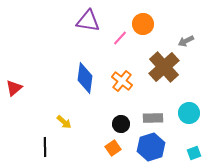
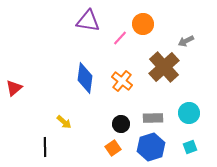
cyan square: moved 4 px left, 6 px up
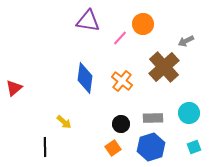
cyan square: moved 4 px right
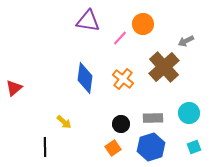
orange cross: moved 1 px right, 2 px up
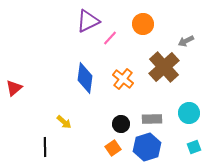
purple triangle: rotated 35 degrees counterclockwise
pink line: moved 10 px left
gray rectangle: moved 1 px left, 1 px down
blue hexagon: moved 4 px left
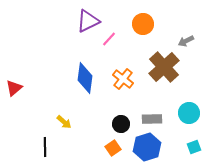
pink line: moved 1 px left, 1 px down
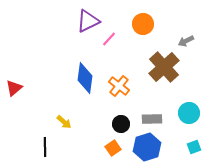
orange cross: moved 4 px left, 7 px down
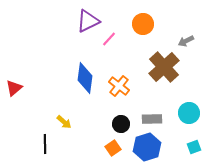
black line: moved 3 px up
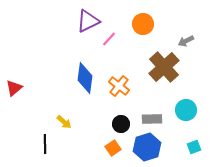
cyan circle: moved 3 px left, 3 px up
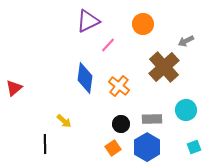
pink line: moved 1 px left, 6 px down
yellow arrow: moved 1 px up
blue hexagon: rotated 12 degrees counterclockwise
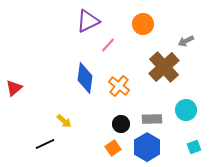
black line: rotated 66 degrees clockwise
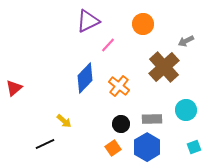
blue diamond: rotated 36 degrees clockwise
